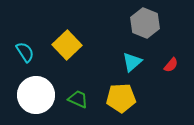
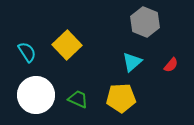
gray hexagon: moved 1 px up
cyan semicircle: moved 2 px right
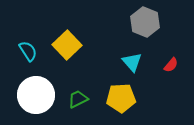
cyan semicircle: moved 1 px right, 1 px up
cyan triangle: rotated 30 degrees counterclockwise
green trapezoid: rotated 50 degrees counterclockwise
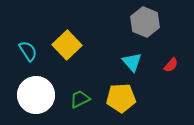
green trapezoid: moved 2 px right
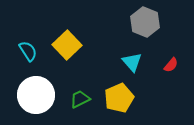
yellow pentagon: moved 2 px left; rotated 20 degrees counterclockwise
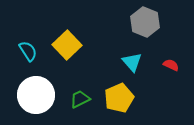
red semicircle: rotated 105 degrees counterclockwise
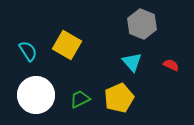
gray hexagon: moved 3 px left, 2 px down
yellow square: rotated 16 degrees counterclockwise
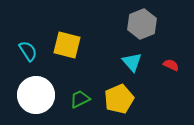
gray hexagon: rotated 16 degrees clockwise
yellow square: rotated 16 degrees counterclockwise
yellow pentagon: moved 1 px down
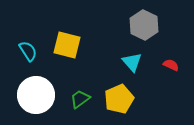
gray hexagon: moved 2 px right, 1 px down; rotated 12 degrees counterclockwise
green trapezoid: rotated 10 degrees counterclockwise
